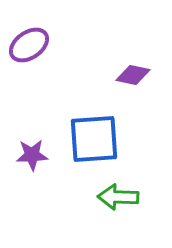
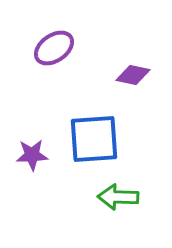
purple ellipse: moved 25 px right, 3 px down
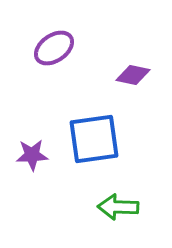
blue square: rotated 4 degrees counterclockwise
green arrow: moved 10 px down
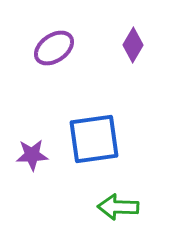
purple diamond: moved 30 px up; rotated 72 degrees counterclockwise
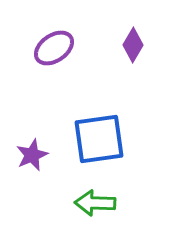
blue square: moved 5 px right
purple star: rotated 20 degrees counterclockwise
green arrow: moved 23 px left, 4 px up
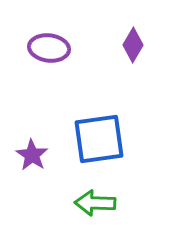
purple ellipse: moved 5 px left; rotated 42 degrees clockwise
purple star: rotated 16 degrees counterclockwise
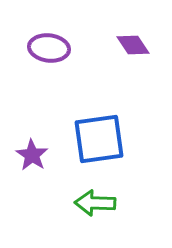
purple diamond: rotated 64 degrees counterclockwise
